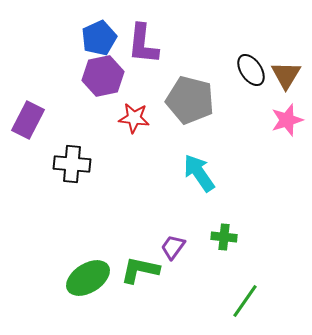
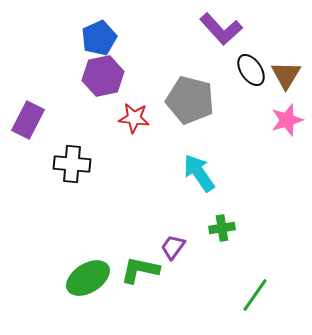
purple L-shape: moved 78 px right, 15 px up; rotated 48 degrees counterclockwise
green cross: moved 2 px left, 9 px up; rotated 15 degrees counterclockwise
green line: moved 10 px right, 6 px up
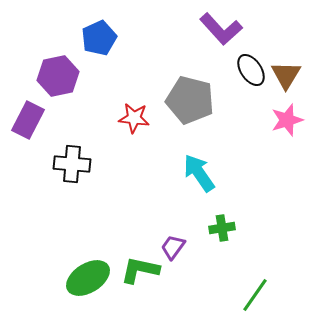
purple hexagon: moved 45 px left
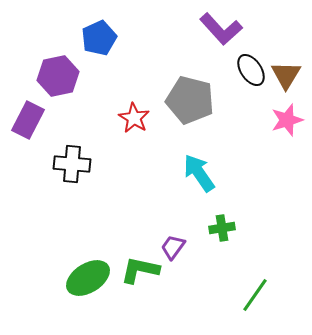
red star: rotated 24 degrees clockwise
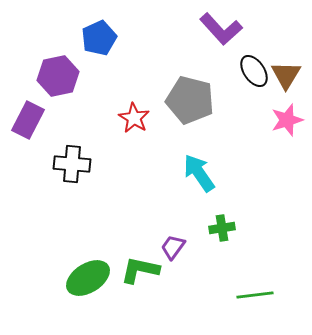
black ellipse: moved 3 px right, 1 px down
green line: rotated 48 degrees clockwise
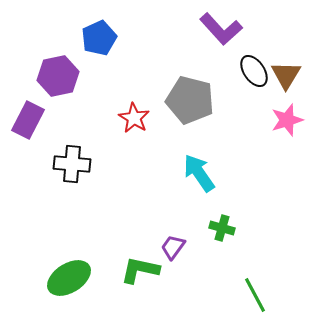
green cross: rotated 25 degrees clockwise
green ellipse: moved 19 px left
green line: rotated 69 degrees clockwise
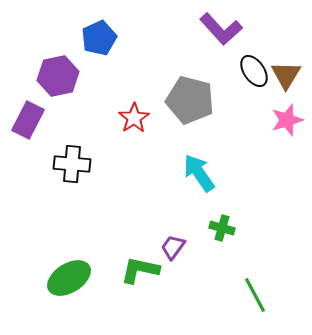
red star: rotated 8 degrees clockwise
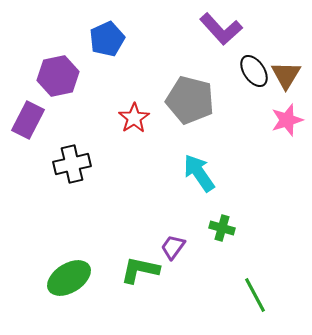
blue pentagon: moved 8 px right, 1 px down
black cross: rotated 18 degrees counterclockwise
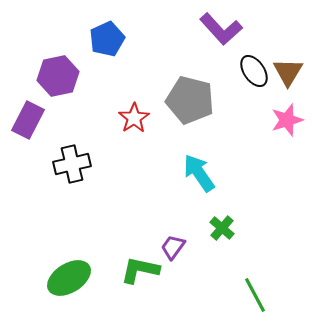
brown triangle: moved 2 px right, 3 px up
green cross: rotated 25 degrees clockwise
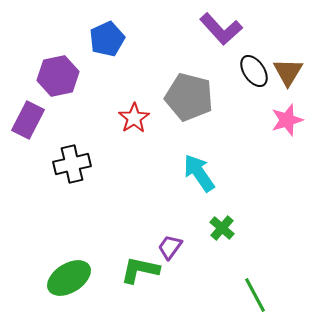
gray pentagon: moved 1 px left, 3 px up
purple trapezoid: moved 3 px left
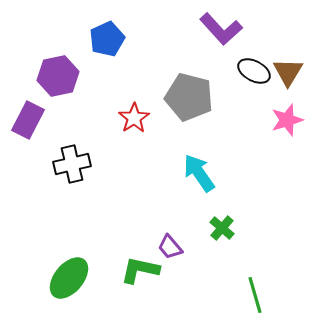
black ellipse: rotated 28 degrees counterclockwise
purple trapezoid: rotated 76 degrees counterclockwise
green ellipse: rotated 18 degrees counterclockwise
green line: rotated 12 degrees clockwise
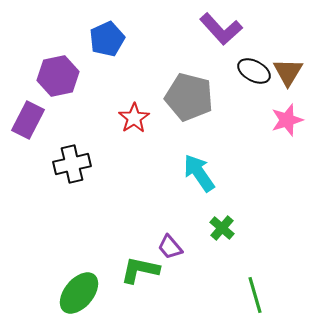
green ellipse: moved 10 px right, 15 px down
